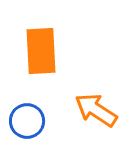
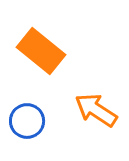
orange rectangle: rotated 48 degrees counterclockwise
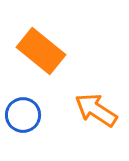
blue circle: moved 4 px left, 6 px up
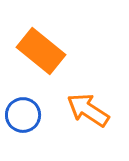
orange arrow: moved 8 px left
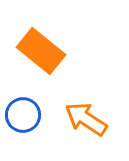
orange arrow: moved 2 px left, 9 px down
